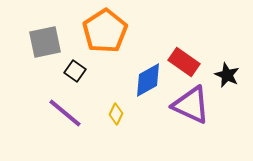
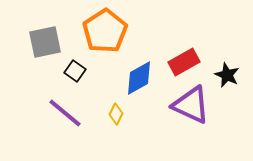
red rectangle: rotated 64 degrees counterclockwise
blue diamond: moved 9 px left, 2 px up
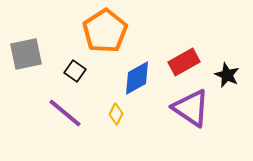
gray square: moved 19 px left, 12 px down
blue diamond: moved 2 px left
purple triangle: moved 3 px down; rotated 9 degrees clockwise
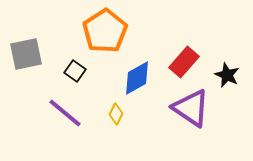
red rectangle: rotated 20 degrees counterclockwise
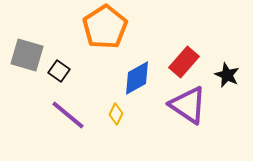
orange pentagon: moved 4 px up
gray square: moved 1 px right, 1 px down; rotated 28 degrees clockwise
black square: moved 16 px left
purple triangle: moved 3 px left, 3 px up
purple line: moved 3 px right, 2 px down
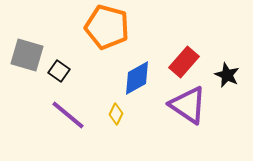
orange pentagon: moved 2 px right; rotated 24 degrees counterclockwise
